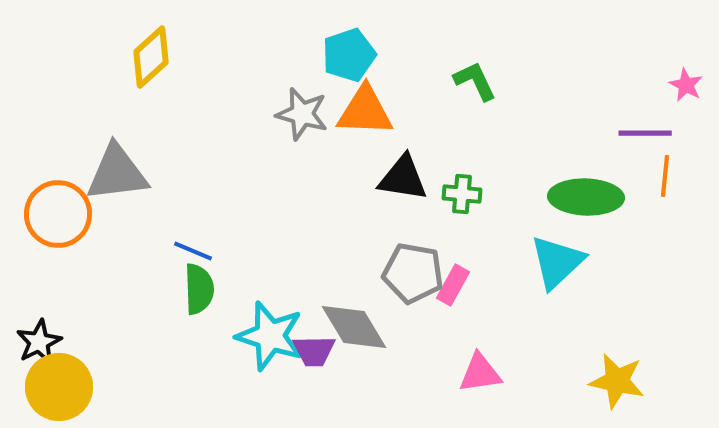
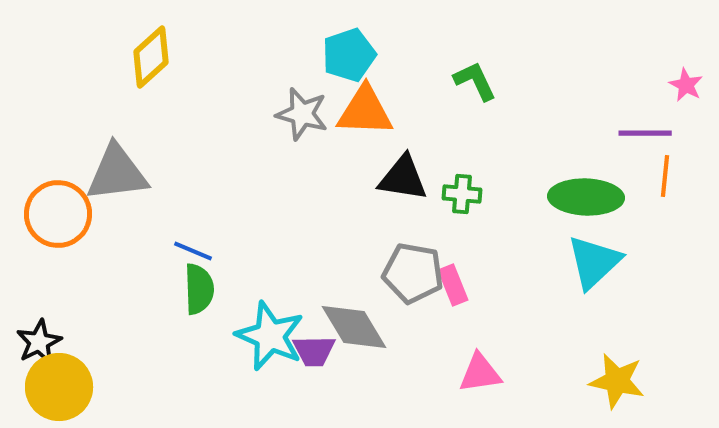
cyan triangle: moved 37 px right
pink rectangle: rotated 51 degrees counterclockwise
cyan star: rotated 6 degrees clockwise
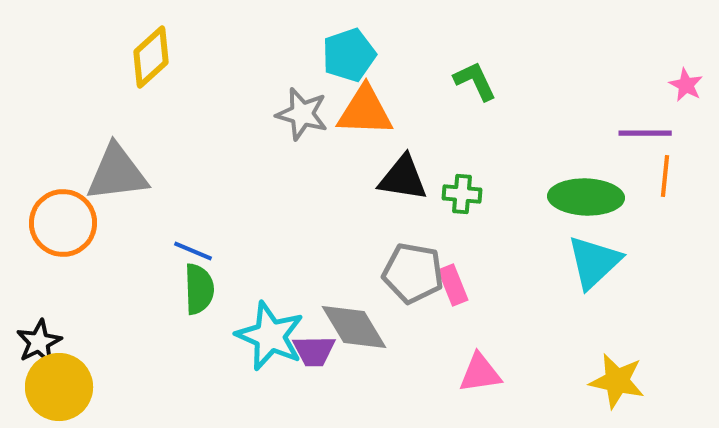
orange circle: moved 5 px right, 9 px down
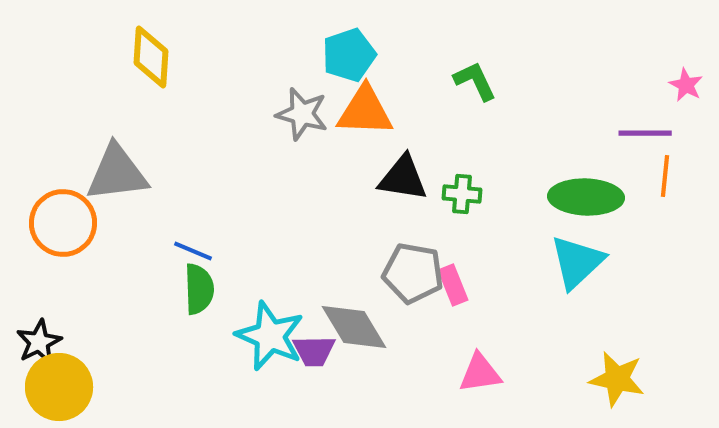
yellow diamond: rotated 44 degrees counterclockwise
cyan triangle: moved 17 px left
yellow star: moved 2 px up
